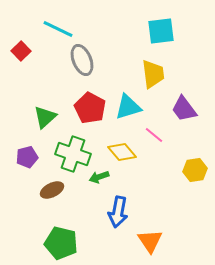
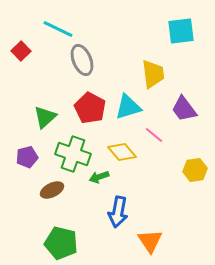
cyan square: moved 20 px right
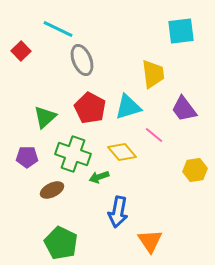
purple pentagon: rotated 15 degrees clockwise
green pentagon: rotated 12 degrees clockwise
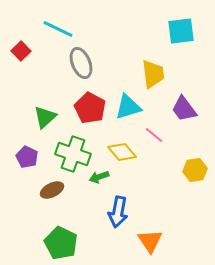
gray ellipse: moved 1 px left, 3 px down
purple pentagon: rotated 25 degrees clockwise
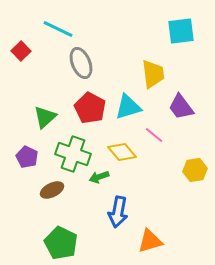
purple trapezoid: moved 3 px left, 2 px up
orange triangle: rotated 48 degrees clockwise
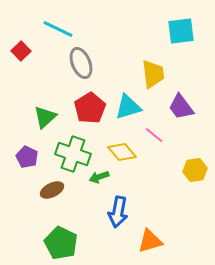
red pentagon: rotated 12 degrees clockwise
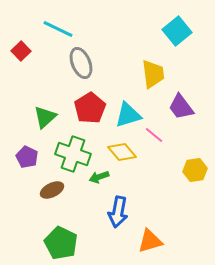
cyan square: moved 4 px left; rotated 32 degrees counterclockwise
cyan triangle: moved 8 px down
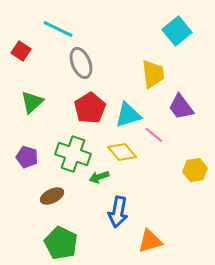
red square: rotated 12 degrees counterclockwise
green triangle: moved 13 px left, 15 px up
purple pentagon: rotated 10 degrees counterclockwise
brown ellipse: moved 6 px down
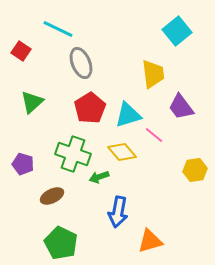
purple pentagon: moved 4 px left, 7 px down
